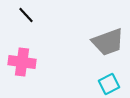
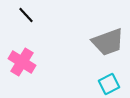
pink cross: rotated 24 degrees clockwise
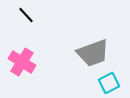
gray trapezoid: moved 15 px left, 11 px down
cyan square: moved 1 px up
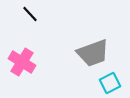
black line: moved 4 px right, 1 px up
cyan square: moved 1 px right
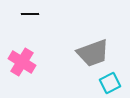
black line: rotated 48 degrees counterclockwise
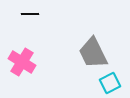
gray trapezoid: rotated 84 degrees clockwise
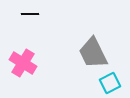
pink cross: moved 1 px right, 1 px down
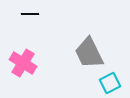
gray trapezoid: moved 4 px left
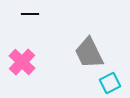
pink cross: moved 1 px left, 1 px up; rotated 12 degrees clockwise
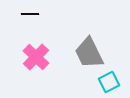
pink cross: moved 14 px right, 5 px up
cyan square: moved 1 px left, 1 px up
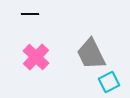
gray trapezoid: moved 2 px right, 1 px down
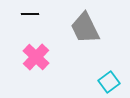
gray trapezoid: moved 6 px left, 26 px up
cyan square: rotated 10 degrees counterclockwise
